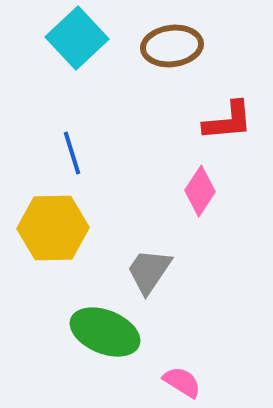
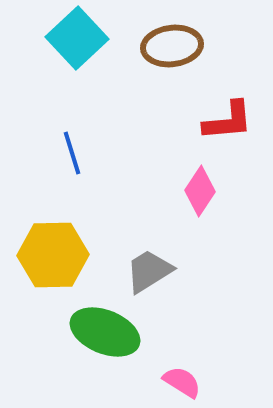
yellow hexagon: moved 27 px down
gray trapezoid: rotated 24 degrees clockwise
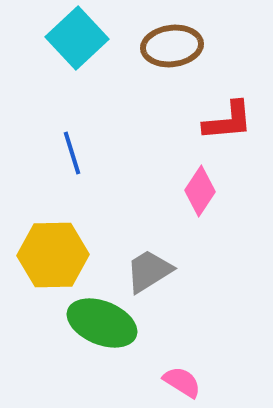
green ellipse: moved 3 px left, 9 px up
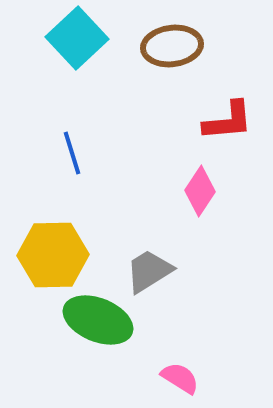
green ellipse: moved 4 px left, 3 px up
pink semicircle: moved 2 px left, 4 px up
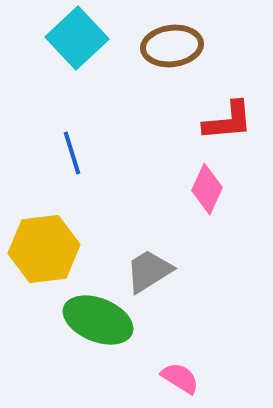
pink diamond: moved 7 px right, 2 px up; rotated 9 degrees counterclockwise
yellow hexagon: moved 9 px left, 6 px up; rotated 6 degrees counterclockwise
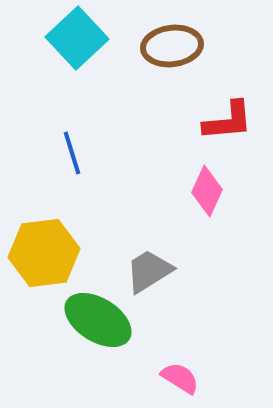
pink diamond: moved 2 px down
yellow hexagon: moved 4 px down
green ellipse: rotated 10 degrees clockwise
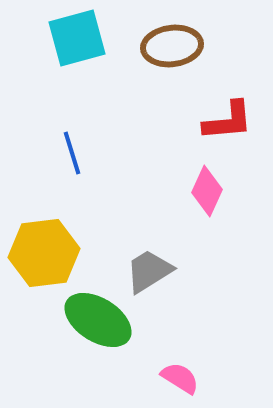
cyan square: rotated 28 degrees clockwise
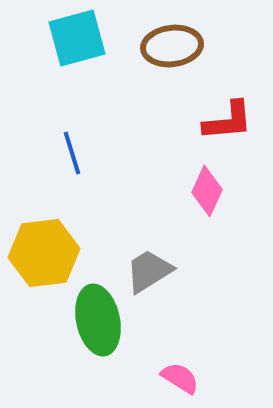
green ellipse: rotated 46 degrees clockwise
